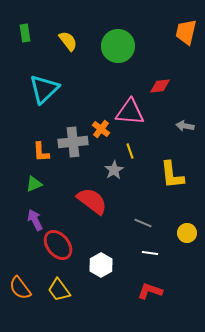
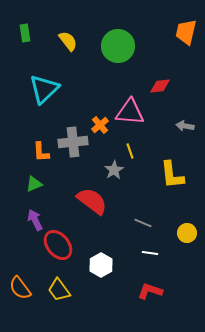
orange cross: moved 1 px left, 4 px up; rotated 12 degrees clockwise
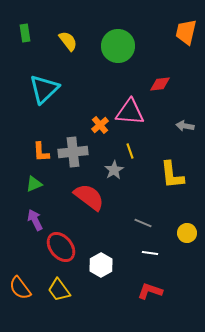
red diamond: moved 2 px up
gray cross: moved 10 px down
red semicircle: moved 3 px left, 4 px up
red ellipse: moved 3 px right, 2 px down
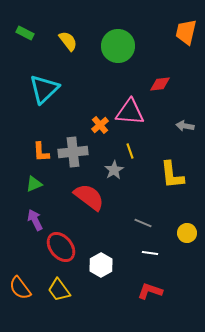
green rectangle: rotated 54 degrees counterclockwise
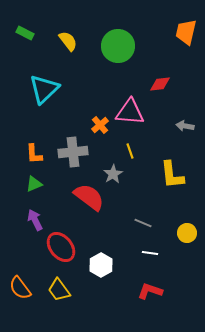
orange L-shape: moved 7 px left, 2 px down
gray star: moved 1 px left, 4 px down
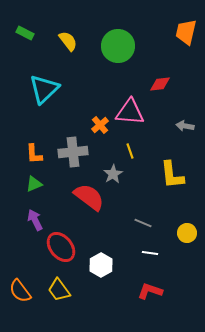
orange semicircle: moved 3 px down
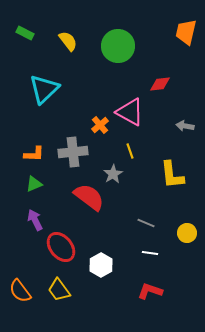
pink triangle: rotated 24 degrees clockwise
orange L-shape: rotated 85 degrees counterclockwise
gray line: moved 3 px right
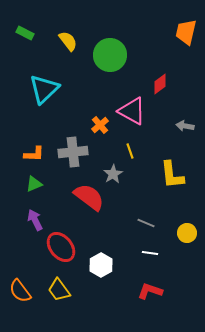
green circle: moved 8 px left, 9 px down
red diamond: rotated 30 degrees counterclockwise
pink triangle: moved 2 px right, 1 px up
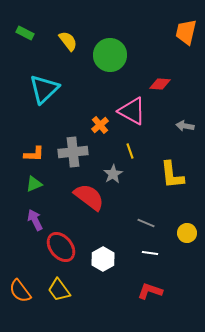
red diamond: rotated 40 degrees clockwise
white hexagon: moved 2 px right, 6 px up
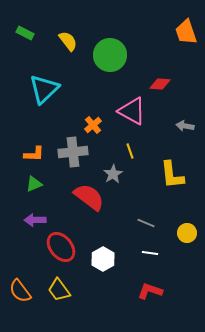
orange trapezoid: rotated 32 degrees counterclockwise
orange cross: moved 7 px left
purple arrow: rotated 65 degrees counterclockwise
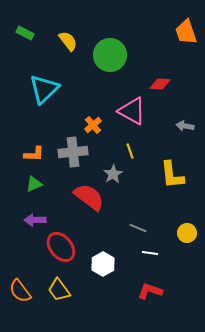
gray line: moved 8 px left, 5 px down
white hexagon: moved 5 px down
